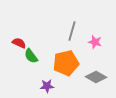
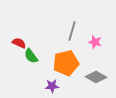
purple star: moved 5 px right
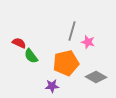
pink star: moved 7 px left
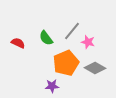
gray line: rotated 24 degrees clockwise
red semicircle: moved 1 px left
green semicircle: moved 15 px right, 18 px up
orange pentagon: rotated 10 degrees counterclockwise
gray diamond: moved 1 px left, 9 px up
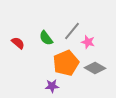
red semicircle: rotated 16 degrees clockwise
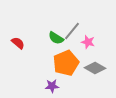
green semicircle: moved 10 px right; rotated 21 degrees counterclockwise
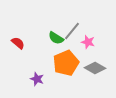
purple star: moved 15 px left, 7 px up; rotated 24 degrees clockwise
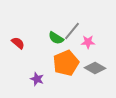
pink star: rotated 16 degrees counterclockwise
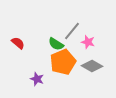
green semicircle: moved 6 px down
pink star: rotated 16 degrees clockwise
orange pentagon: moved 3 px left, 1 px up
gray diamond: moved 3 px left, 2 px up
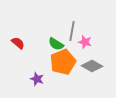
gray line: rotated 30 degrees counterclockwise
pink star: moved 3 px left
